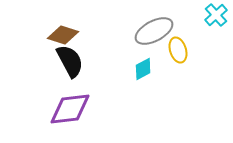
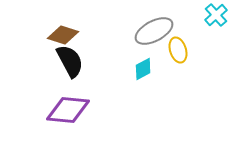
purple diamond: moved 2 px left, 1 px down; rotated 12 degrees clockwise
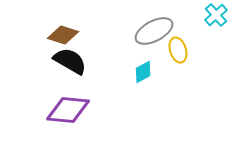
black semicircle: rotated 32 degrees counterclockwise
cyan diamond: moved 3 px down
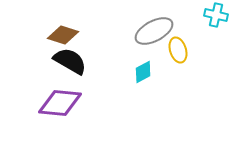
cyan cross: rotated 35 degrees counterclockwise
purple diamond: moved 8 px left, 7 px up
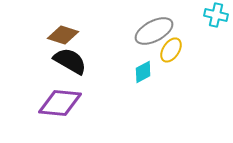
yellow ellipse: moved 7 px left; rotated 50 degrees clockwise
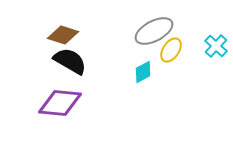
cyan cross: moved 31 px down; rotated 30 degrees clockwise
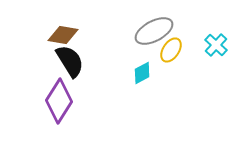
brown diamond: rotated 8 degrees counterclockwise
cyan cross: moved 1 px up
black semicircle: rotated 28 degrees clockwise
cyan diamond: moved 1 px left, 1 px down
purple diamond: moved 1 px left, 2 px up; rotated 63 degrees counterclockwise
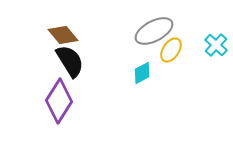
brown diamond: rotated 40 degrees clockwise
